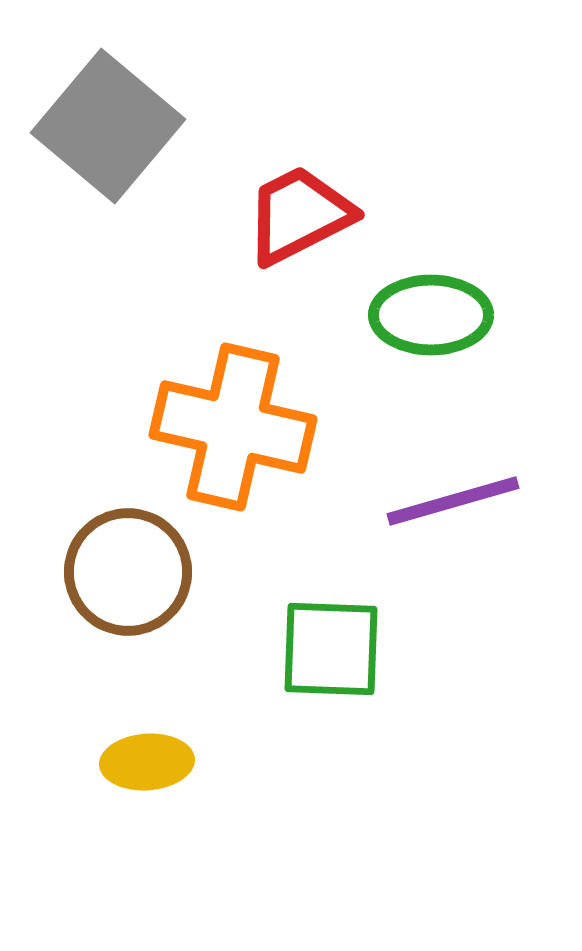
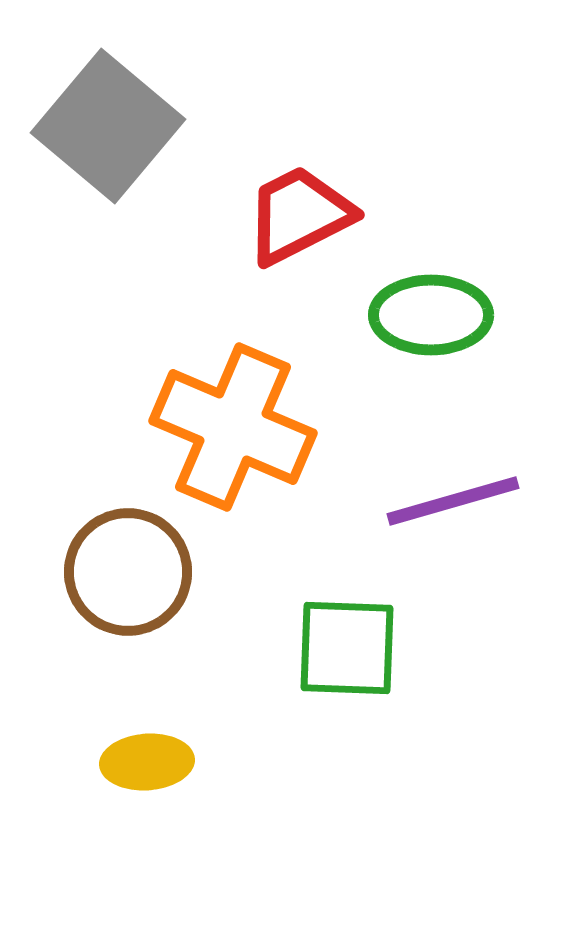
orange cross: rotated 10 degrees clockwise
green square: moved 16 px right, 1 px up
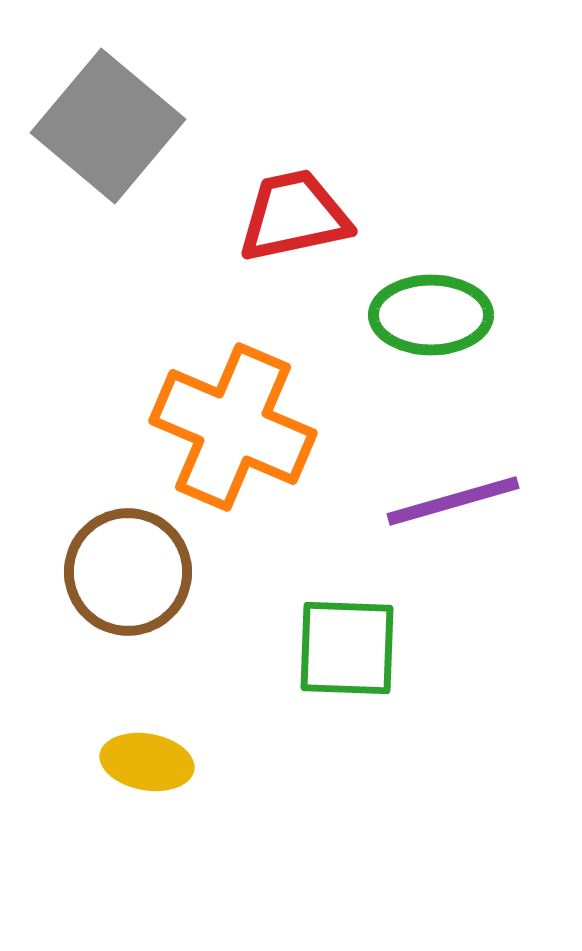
red trapezoid: moved 5 px left, 1 px down; rotated 15 degrees clockwise
yellow ellipse: rotated 14 degrees clockwise
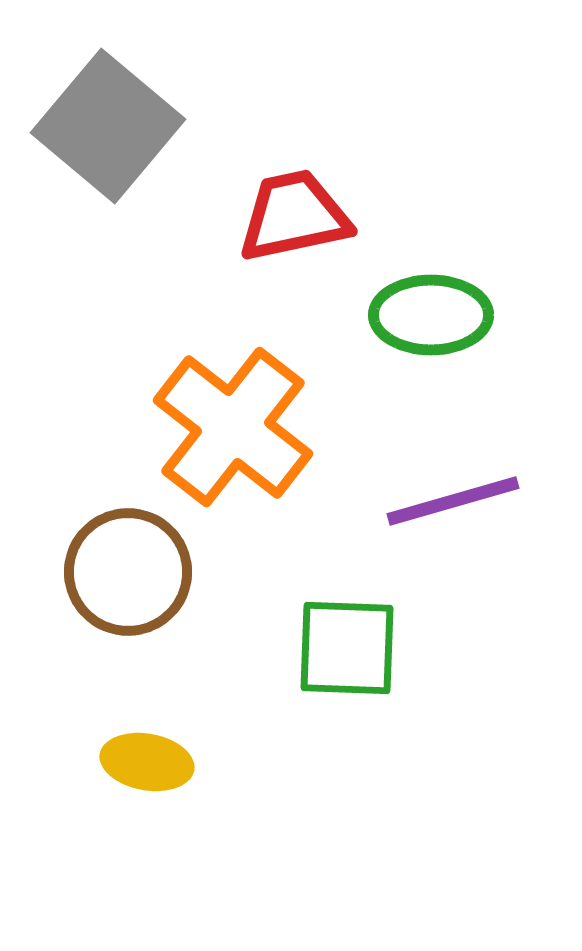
orange cross: rotated 15 degrees clockwise
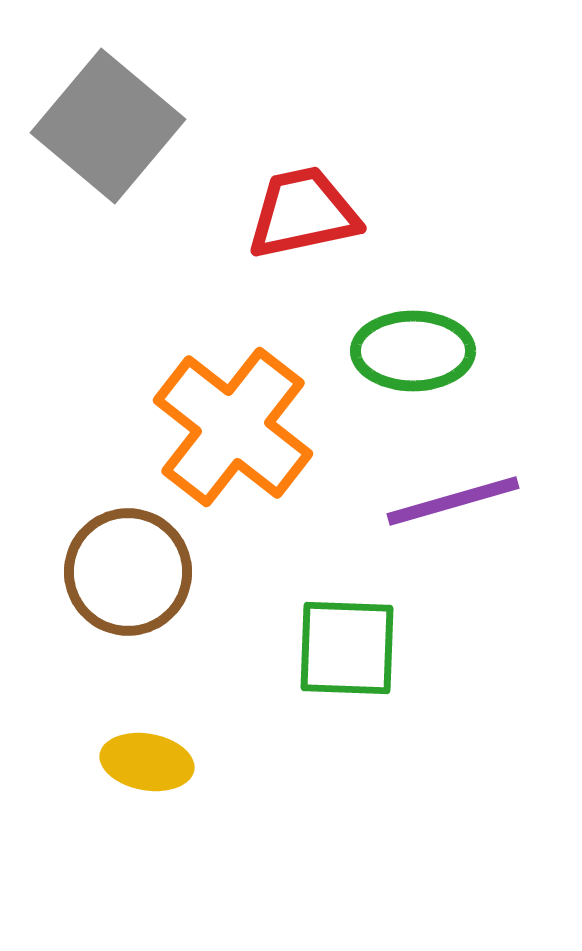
red trapezoid: moved 9 px right, 3 px up
green ellipse: moved 18 px left, 36 px down
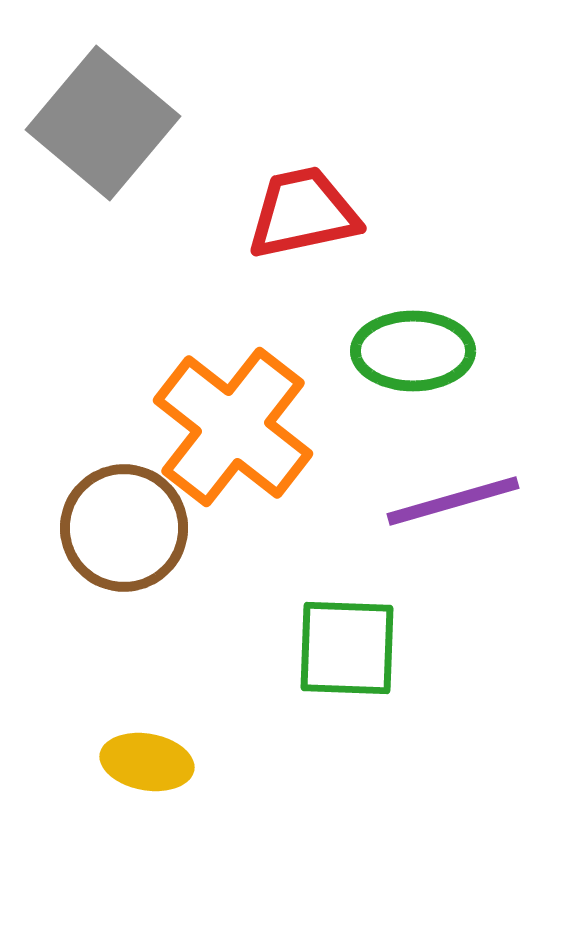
gray square: moved 5 px left, 3 px up
brown circle: moved 4 px left, 44 px up
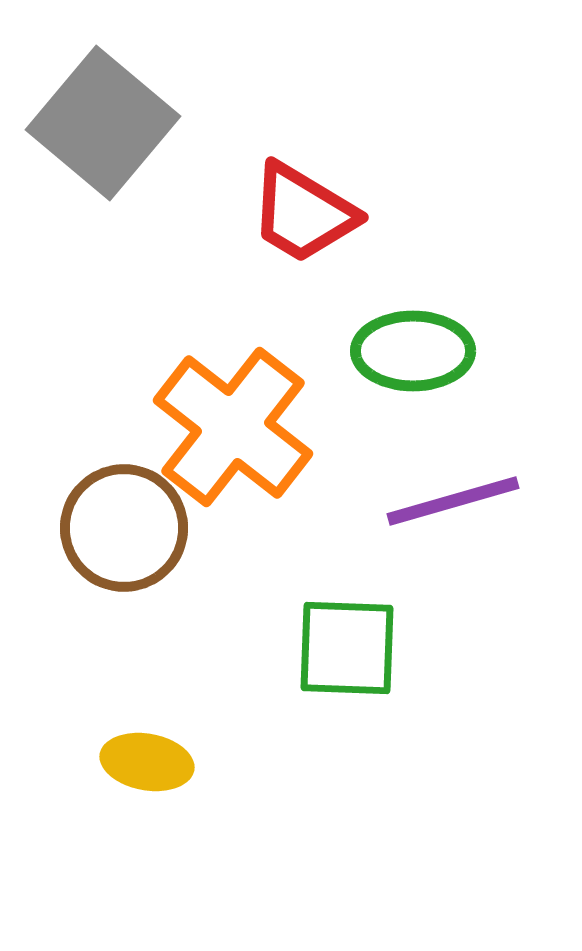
red trapezoid: rotated 137 degrees counterclockwise
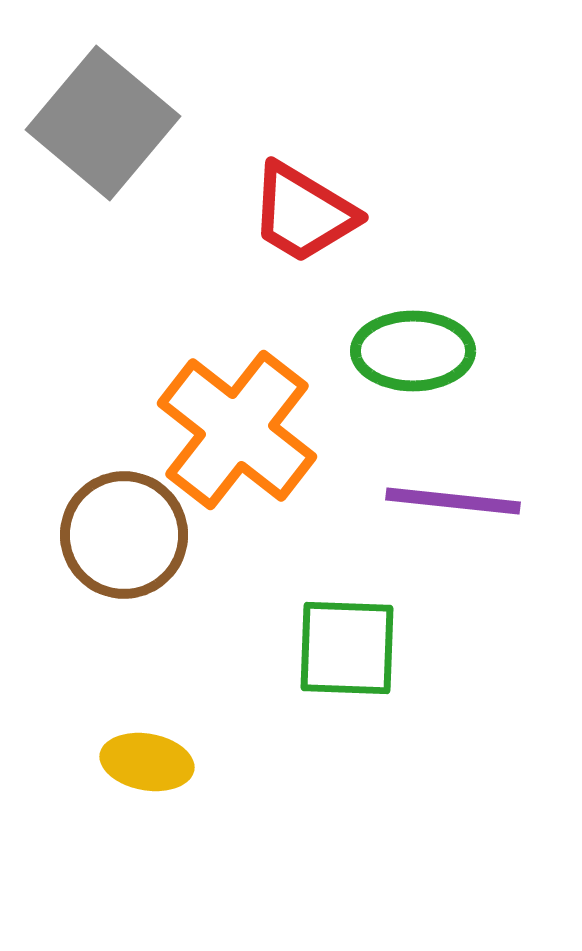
orange cross: moved 4 px right, 3 px down
purple line: rotated 22 degrees clockwise
brown circle: moved 7 px down
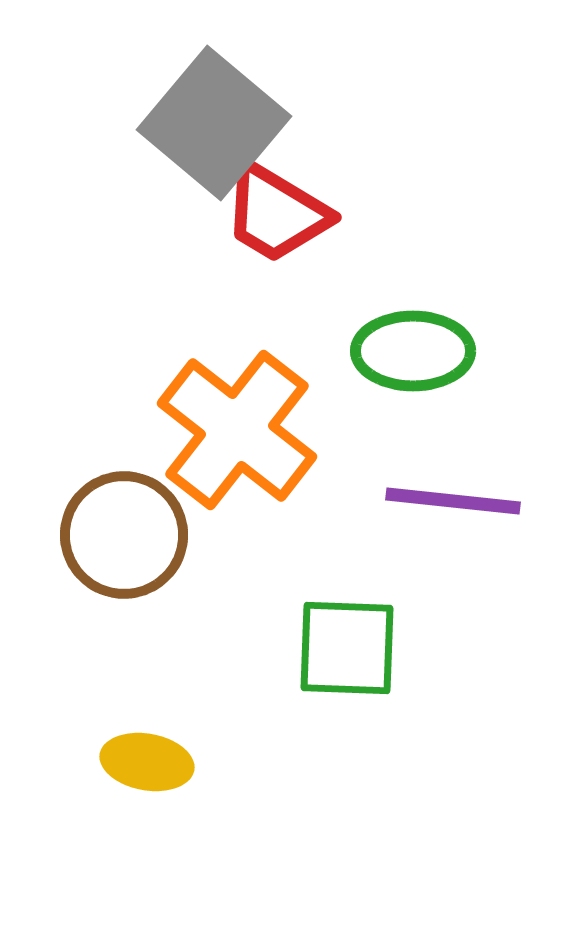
gray square: moved 111 px right
red trapezoid: moved 27 px left
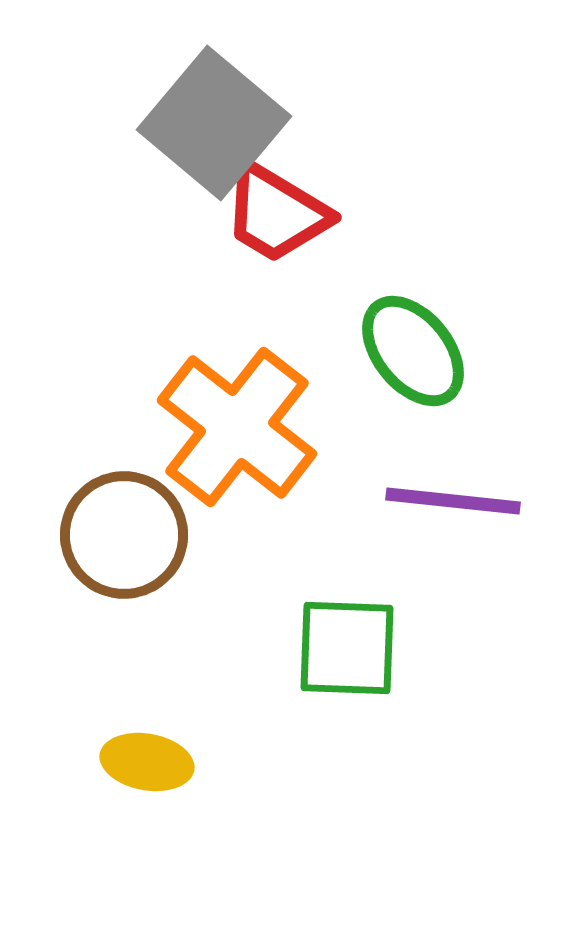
green ellipse: rotated 51 degrees clockwise
orange cross: moved 3 px up
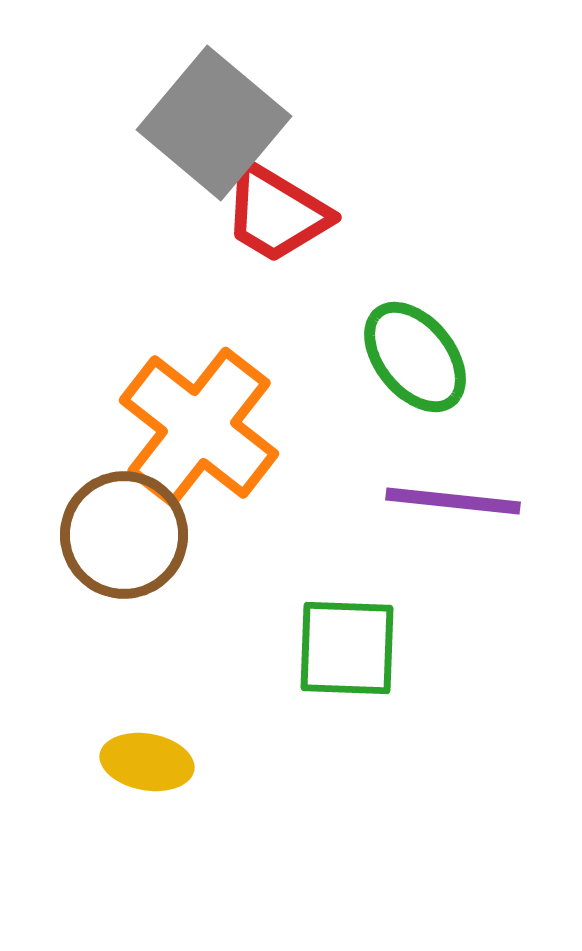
green ellipse: moved 2 px right, 6 px down
orange cross: moved 38 px left
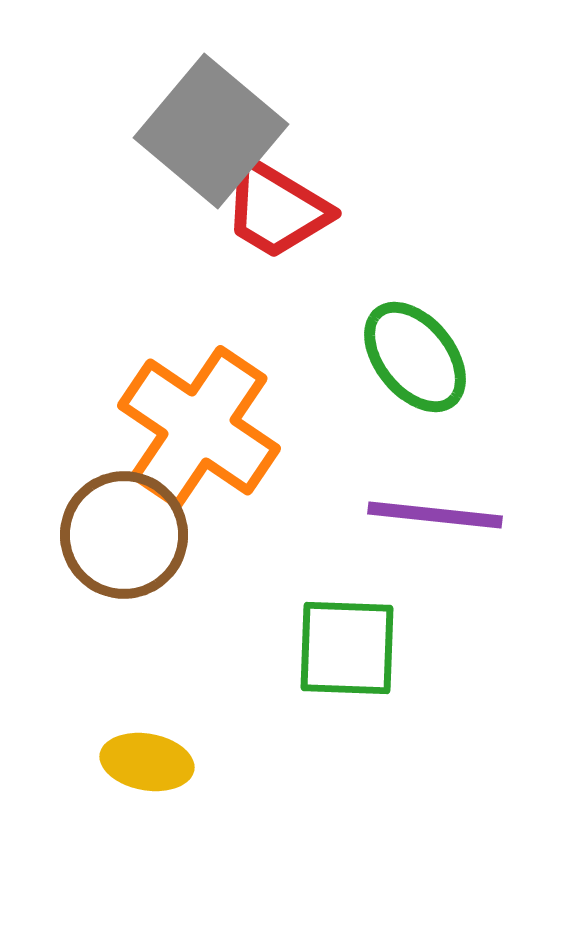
gray square: moved 3 px left, 8 px down
red trapezoid: moved 4 px up
orange cross: rotated 4 degrees counterclockwise
purple line: moved 18 px left, 14 px down
